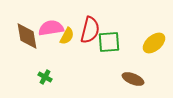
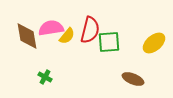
yellow semicircle: rotated 12 degrees clockwise
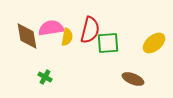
yellow semicircle: moved 1 px down; rotated 30 degrees counterclockwise
green square: moved 1 px left, 1 px down
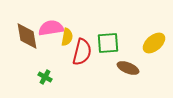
red semicircle: moved 8 px left, 22 px down
brown ellipse: moved 5 px left, 11 px up
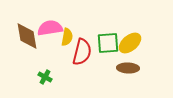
pink semicircle: moved 1 px left
yellow ellipse: moved 24 px left
brown ellipse: rotated 20 degrees counterclockwise
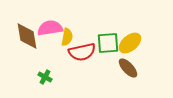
red semicircle: rotated 64 degrees clockwise
brown ellipse: rotated 45 degrees clockwise
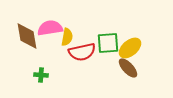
yellow ellipse: moved 5 px down
green cross: moved 4 px left, 2 px up; rotated 24 degrees counterclockwise
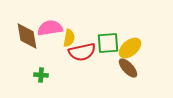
yellow semicircle: moved 2 px right, 1 px down
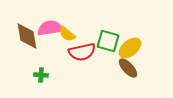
yellow semicircle: moved 2 px left, 4 px up; rotated 120 degrees clockwise
green square: moved 2 px up; rotated 20 degrees clockwise
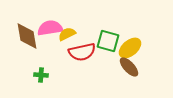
yellow semicircle: rotated 114 degrees clockwise
brown ellipse: moved 1 px right, 1 px up
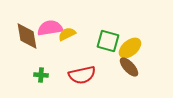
red semicircle: moved 23 px down
